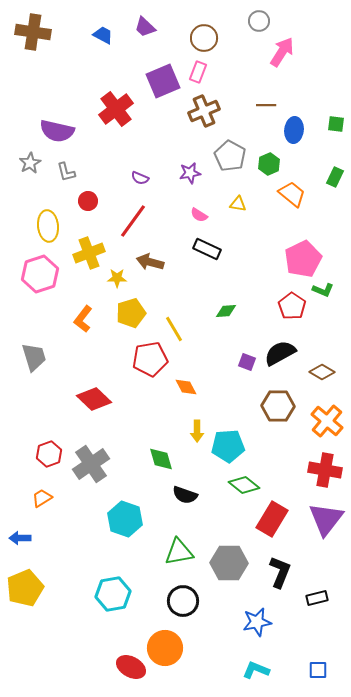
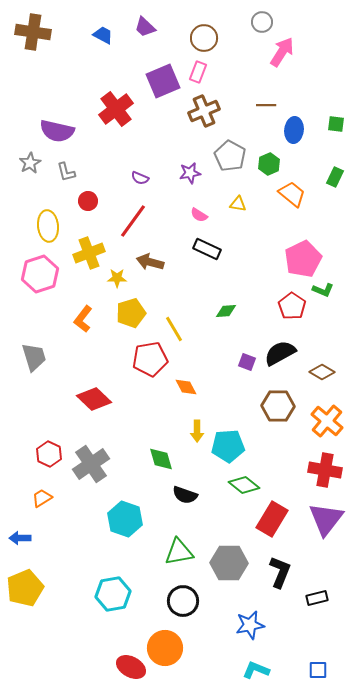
gray circle at (259, 21): moved 3 px right, 1 px down
red hexagon at (49, 454): rotated 15 degrees counterclockwise
blue star at (257, 622): moved 7 px left, 3 px down
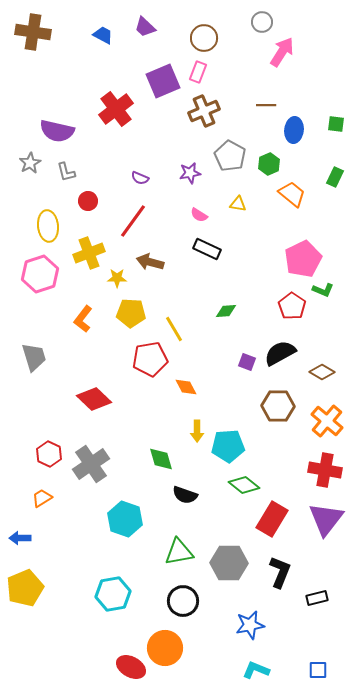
yellow pentagon at (131, 313): rotated 20 degrees clockwise
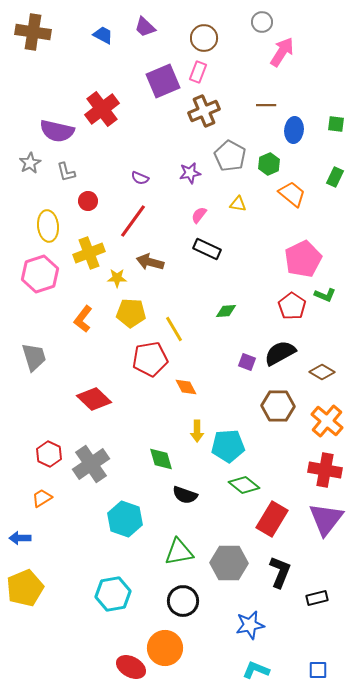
red cross at (116, 109): moved 14 px left
pink semicircle at (199, 215): rotated 96 degrees clockwise
green L-shape at (323, 290): moved 2 px right, 5 px down
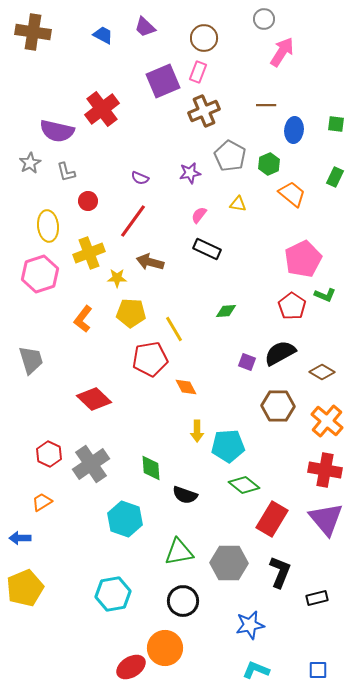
gray circle at (262, 22): moved 2 px right, 3 px up
gray trapezoid at (34, 357): moved 3 px left, 3 px down
green diamond at (161, 459): moved 10 px left, 9 px down; rotated 12 degrees clockwise
orange trapezoid at (42, 498): moved 4 px down
purple triangle at (326, 519): rotated 18 degrees counterclockwise
red ellipse at (131, 667): rotated 60 degrees counterclockwise
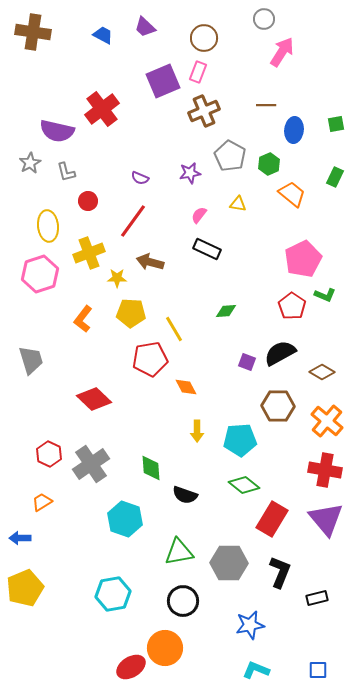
green square at (336, 124): rotated 18 degrees counterclockwise
cyan pentagon at (228, 446): moved 12 px right, 6 px up
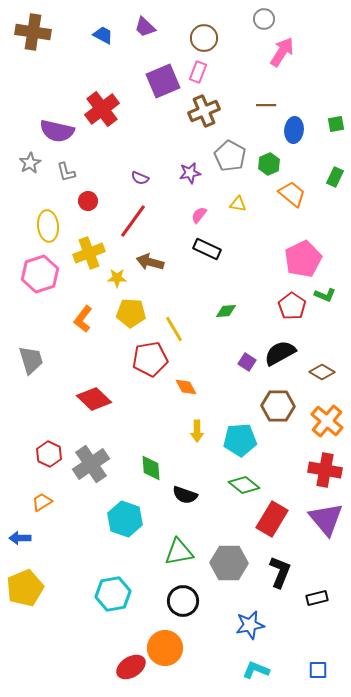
purple square at (247, 362): rotated 12 degrees clockwise
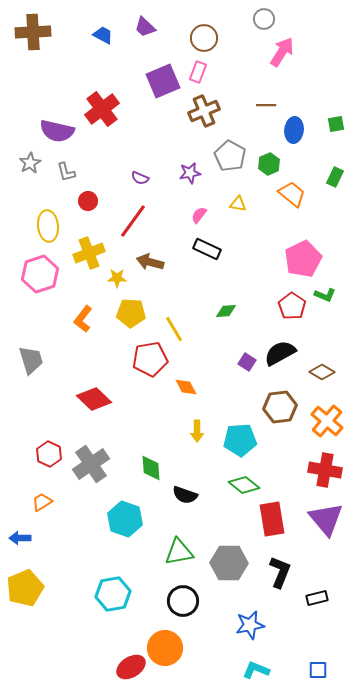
brown cross at (33, 32): rotated 12 degrees counterclockwise
brown hexagon at (278, 406): moved 2 px right, 1 px down; rotated 8 degrees counterclockwise
red rectangle at (272, 519): rotated 40 degrees counterclockwise
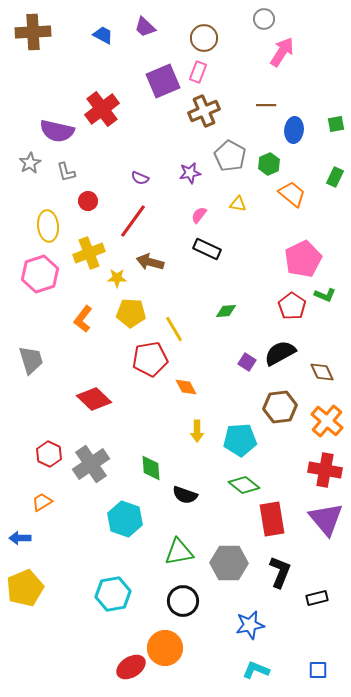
brown diamond at (322, 372): rotated 35 degrees clockwise
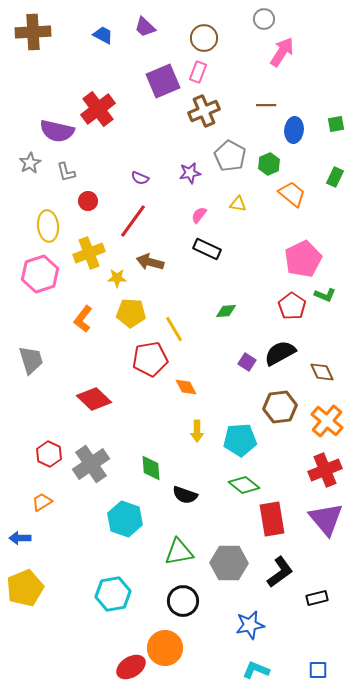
red cross at (102, 109): moved 4 px left
red cross at (325, 470): rotated 32 degrees counterclockwise
black L-shape at (280, 572): rotated 32 degrees clockwise
